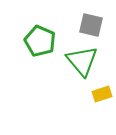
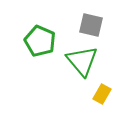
yellow rectangle: rotated 42 degrees counterclockwise
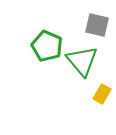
gray square: moved 6 px right
green pentagon: moved 7 px right, 5 px down
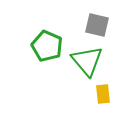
green triangle: moved 5 px right
yellow rectangle: moved 1 px right; rotated 36 degrees counterclockwise
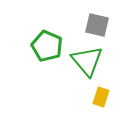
yellow rectangle: moved 2 px left, 3 px down; rotated 24 degrees clockwise
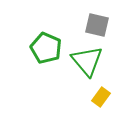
green pentagon: moved 1 px left, 2 px down
yellow rectangle: rotated 18 degrees clockwise
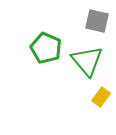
gray square: moved 4 px up
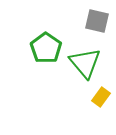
green pentagon: rotated 12 degrees clockwise
green triangle: moved 2 px left, 2 px down
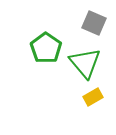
gray square: moved 3 px left, 2 px down; rotated 10 degrees clockwise
yellow rectangle: moved 8 px left; rotated 24 degrees clockwise
